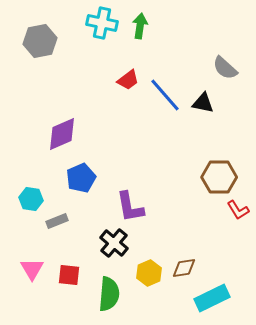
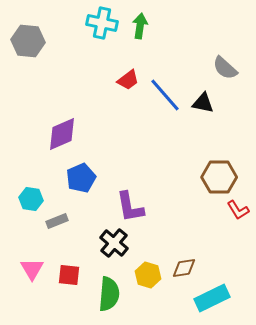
gray hexagon: moved 12 px left; rotated 16 degrees clockwise
yellow hexagon: moved 1 px left, 2 px down; rotated 20 degrees counterclockwise
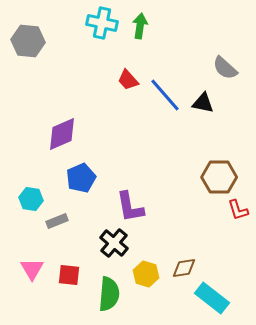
red trapezoid: rotated 85 degrees clockwise
red L-shape: rotated 15 degrees clockwise
yellow hexagon: moved 2 px left, 1 px up
cyan rectangle: rotated 64 degrees clockwise
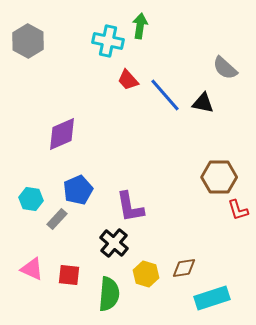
cyan cross: moved 6 px right, 18 px down
gray hexagon: rotated 24 degrees clockwise
blue pentagon: moved 3 px left, 12 px down
gray rectangle: moved 2 px up; rotated 25 degrees counterclockwise
pink triangle: rotated 35 degrees counterclockwise
cyan rectangle: rotated 56 degrees counterclockwise
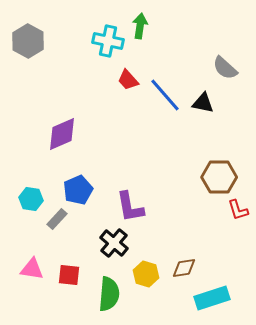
pink triangle: rotated 15 degrees counterclockwise
